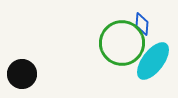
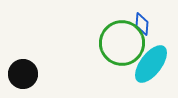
cyan ellipse: moved 2 px left, 3 px down
black circle: moved 1 px right
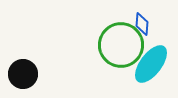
green circle: moved 1 px left, 2 px down
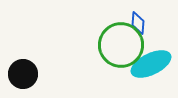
blue diamond: moved 4 px left, 1 px up
cyan ellipse: rotated 27 degrees clockwise
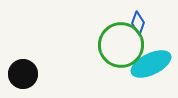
blue diamond: rotated 15 degrees clockwise
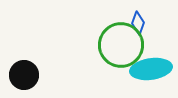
cyan ellipse: moved 5 px down; rotated 18 degrees clockwise
black circle: moved 1 px right, 1 px down
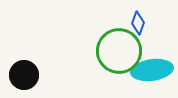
green circle: moved 2 px left, 6 px down
cyan ellipse: moved 1 px right, 1 px down
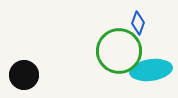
cyan ellipse: moved 1 px left
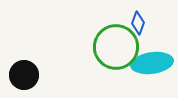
green circle: moved 3 px left, 4 px up
cyan ellipse: moved 1 px right, 7 px up
